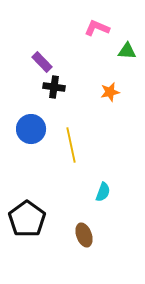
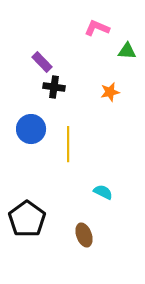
yellow line: moved 3 px left, 1 px up; rotated 12 degrees clockwise
cyan semicircle: rotated 84 degrees counterclockwise
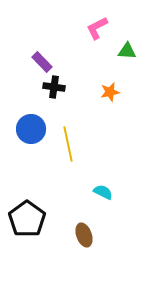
pink L-shape: rotated 50 degrees counterclockwise
yellow line: rotated 12 degrees counterclockwise
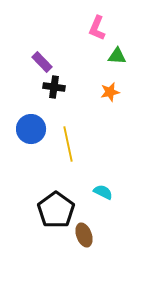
pink L-shape: rotated 40 degrees counterclockwise
green triangle: moved 10 px left, 5 px down
black pentagon: moved 29 px right, 9 px up
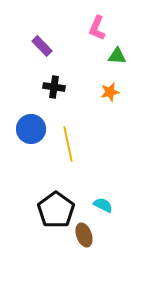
purple rectangle: moved 16 px up
cyan semicircle: moved 13 px down
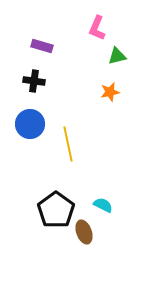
purple rectangle: rotated 30 degrees counterclockwise
green triangle: rotated 18 degrees counterclockwise
black cross: moved 20 px left, 6 px up
blue circle: moved 1 px left, 5 px up
brown ellipse: moved 3 px up
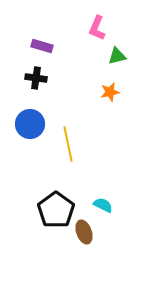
black cross: moved 2 px right, 3 px up
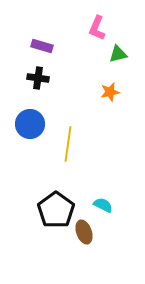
green triangle: moved 1 px right, 2 px up
black cross: moved 2 px right
yellow line: rotated 20 degrees clockwise
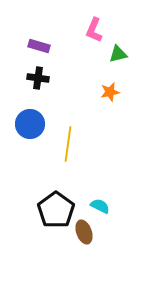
pink L-shape: moved 3 px left, 2 px down
purple rectangle: moved 3 px left
cyan semicircle: moved 3 px left, 1 px down
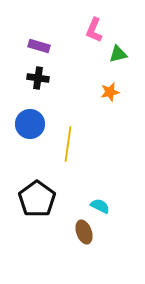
black pentagon: moved 19 px left, 11 px up
